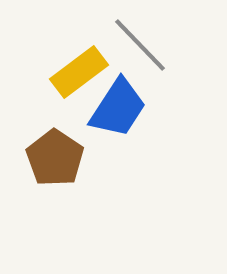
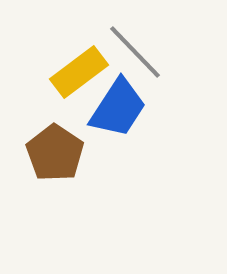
gray line: moved 5 px left, 7 px down
brown pentagon: moved 5 px up
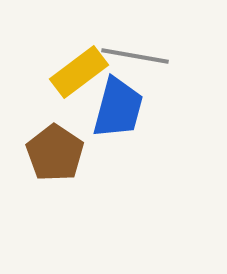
gray line: moved 4 px down; rotated 36 degrees counterclockwise
blue trapezoid: rotated 18 degrees counterclockwise
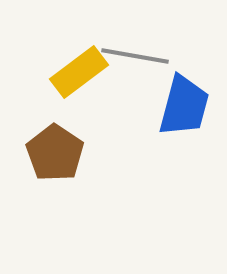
blue trapezoid: moved 66 px right, 2 px up
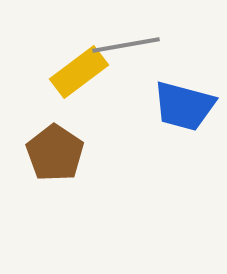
gray line: moved 9 px left, 11 px up; rotated 20 degrees counterclockwise
blue trapezoid: rotated 90 degrees clockwise
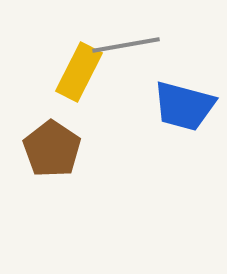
yellow rectangle: rotated 26 degrees counterclockwise
brown pentagon: moved 3 px left, 4 px up
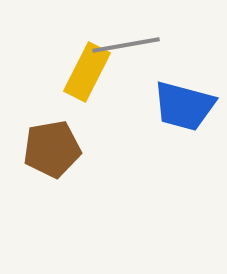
yellow rectangle: moved 8 px right
brown pentagon: rotated 28 degrees clockwise
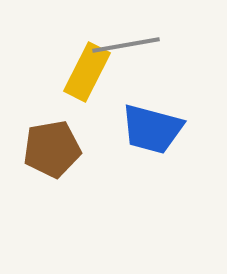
blue trapezoid: moved 32 px left, 23 px down
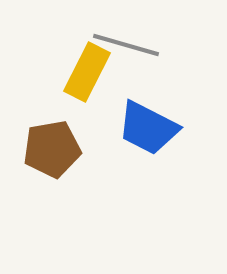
gray line: rotated 26 degrees clockwise
blue trapezoid: moved 4 px left, 1 px up; rotated 12 degrees clockwise
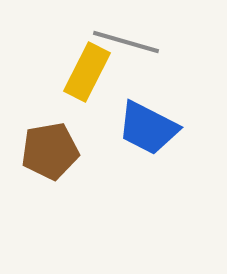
gray line: moved 3 px up
brown pentagon: moved 2 px left, 2 px down
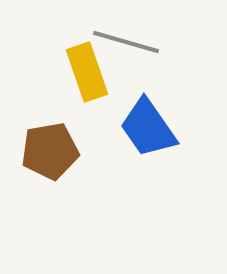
yellow rectangle: rotated 46 degrees counterclockwise
blue trapezoid: rotated 28 degrees clockwise
